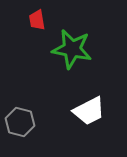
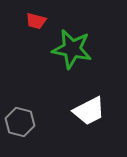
red trapezoid: moved 1 px left, 1 px down; rotated 65 degrees counterclockwise
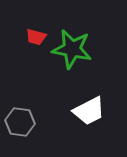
red trapezoid: moved 16 px down
gray hexagon: rotated 8 degrees counterclockwise
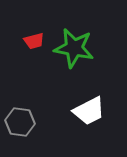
red trapezoid: moved 2 px left, 4 px down; rotated 30 degrees counterclockwise
green star: moved 2 px right, 1 px up
